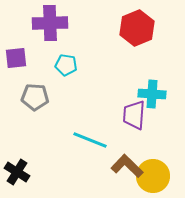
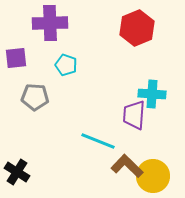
cyan pentagon: rotated 10 degrees clockwise
cyan line: moved 8 px right, 1 px down
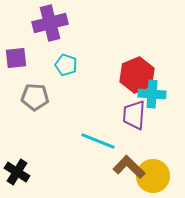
purple cross: rotated 12 degrees counterclockwise
red hexagon: moved 47 px down
brown L-shape: moved 2 px right, 1 px down
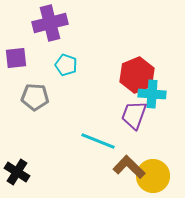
purple trapezoid: rotated 16 degrees clockwise
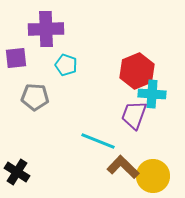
purple cross: moved 4 px left, 6 px down; rotated 12 degrees clockwise
red hexagon: moved 4 px up
brown L-shape: moved 6 px left
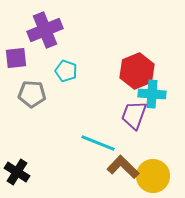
purple cross: moved 1 px left, 1 px down; rotated 20 degrees counterclockwise
cyan pentagon: moved 6 px down
gray pentagon: moved 3 px left, 3 px up
cyan line: moved 2 px down
